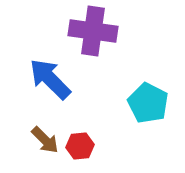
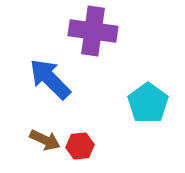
cyan pentagon: rotated 9 degrees clockwise
brown arrow: rotated 20 degrees counterclockwise
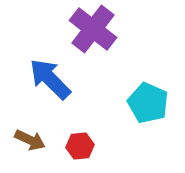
purple cross: moved 2 px up; rotated 30 degrees clockwise
cyan pentagon: rotated 12 degrees counterclockwise
brown arrow: moved 15 px left
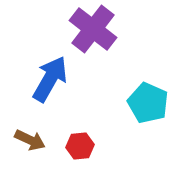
blue arrow: rotated 75 degrees clockwise
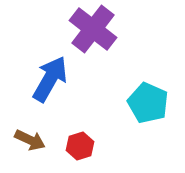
red hexagon: rotated 12 degrees counterclockwise
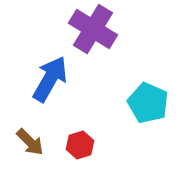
purple cross: rotated 6 degrees counterclockwise
brown arrow: moved 2 px down; rotated 20 degrees clockwise
red hexagon: moved 1 px up
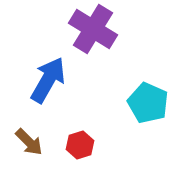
blue arrow: moved 2 px left, 1 px down
brown arrow: moved 1 px left
